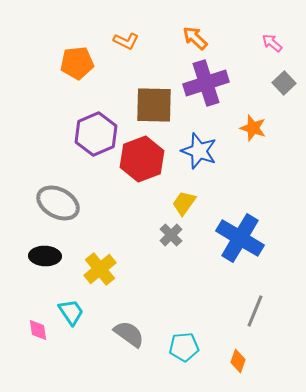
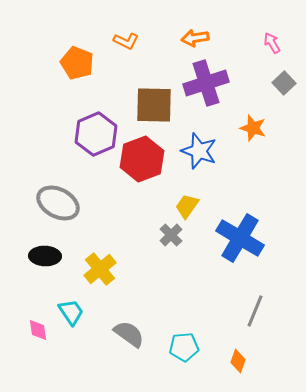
orange arrow: rotated 52 degrees counterclockwise
pink arrow: rotated 20 degrees clockwise
orange pentagon: rotated 28 degrees clockwise
yellow trapezoid: moved 3 px right, 3 px down
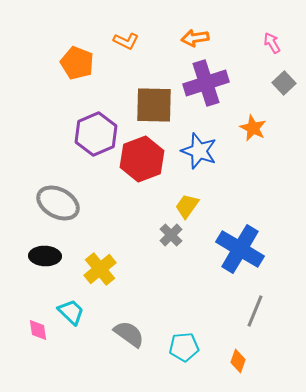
orange star: rotated 8 degrees clockwise
blue cross: moved 11 px down
cyan trapezoid: rotated 12 degrees counterclockwise
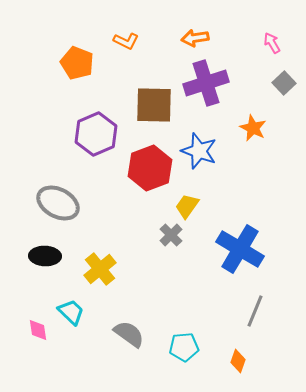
red hexagon: moved 8 px right, 9 px down
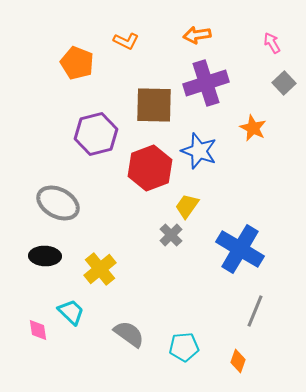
orange arrow: moved 2 px right, 3 px up
purple hexagon: rotated 9 degrees clockwise
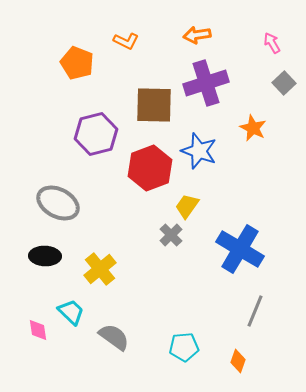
gray semicircle: moved 15 px left, 3 px down
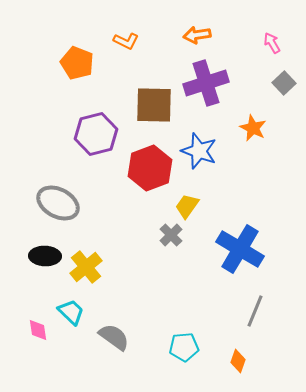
yellow cross: moved 14 px left, 2 px up
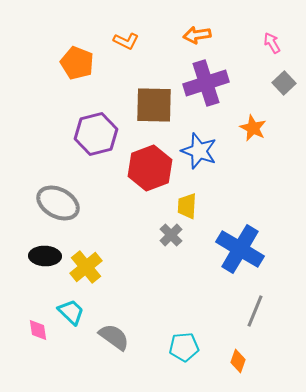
yellow trapezoid: rotated 32 degrees counterclockwise
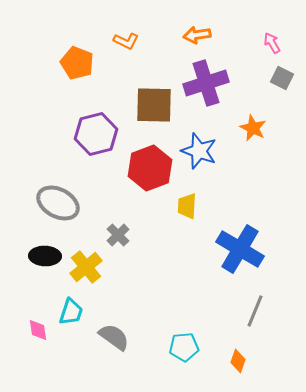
gray square: moved 2 px left, 5 px up; rotated 20 degrees counterclockwise
gray cross: moved 53 px left
cyan trapezoid: rotated 64 degrees clockwise
